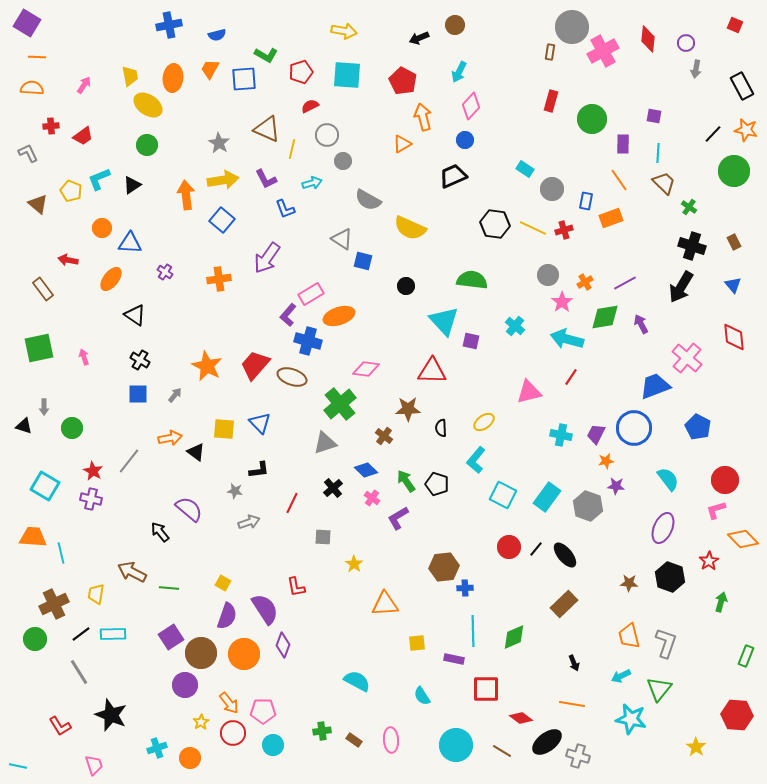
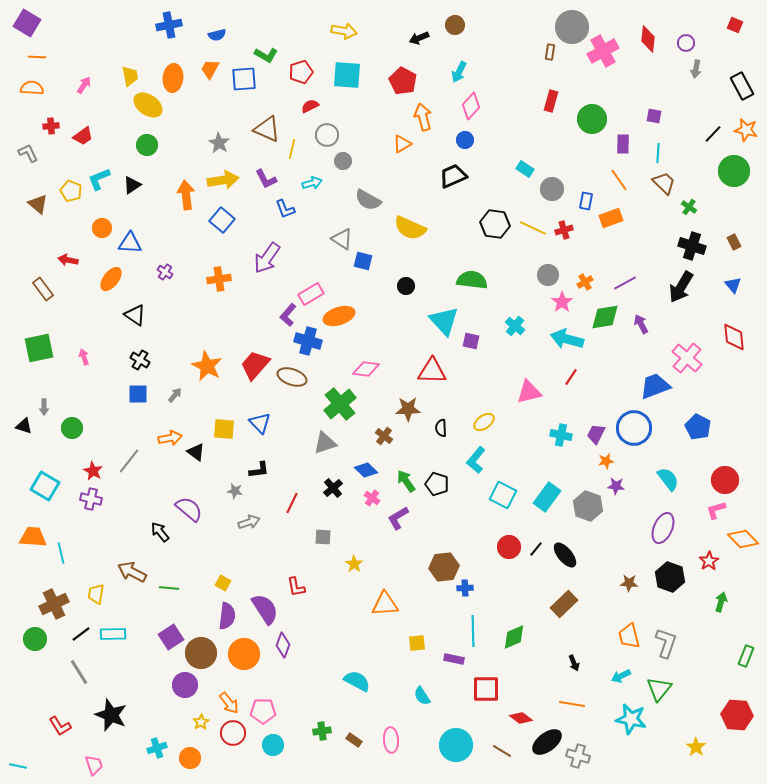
purple semicircle at (227, 616): rotated 12 degrees counterclockwise
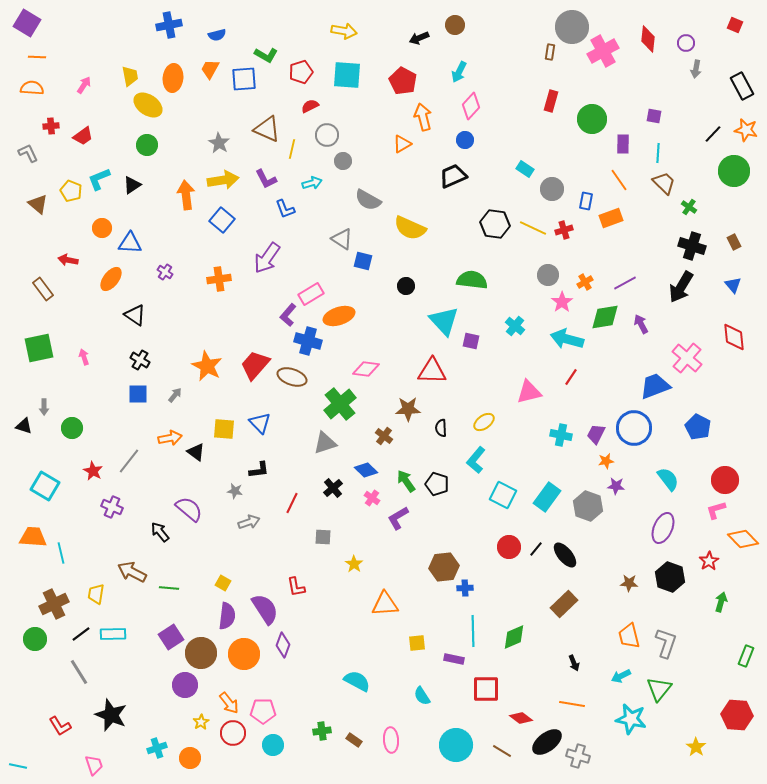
purple cross at (91, 499): moved 21 px right, 8 px down; rotated 10 degrees clockwise
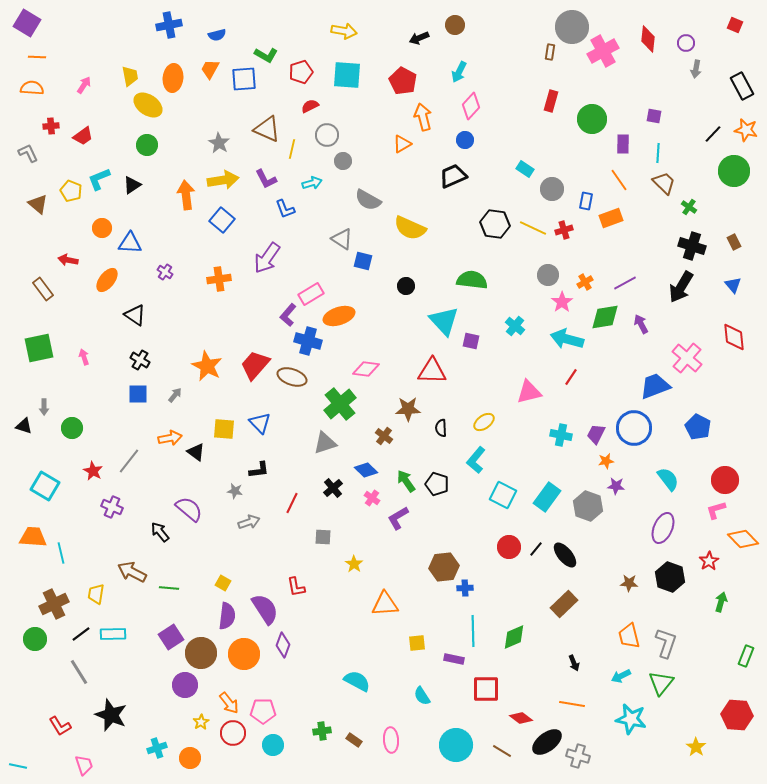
orange ellipse at (111, 279): moved 4 px left, 1 px down
green triangle at (659, 689): moved 2 px right, 6 px up
pink trapezoid at (94, 765): moved 10 px left
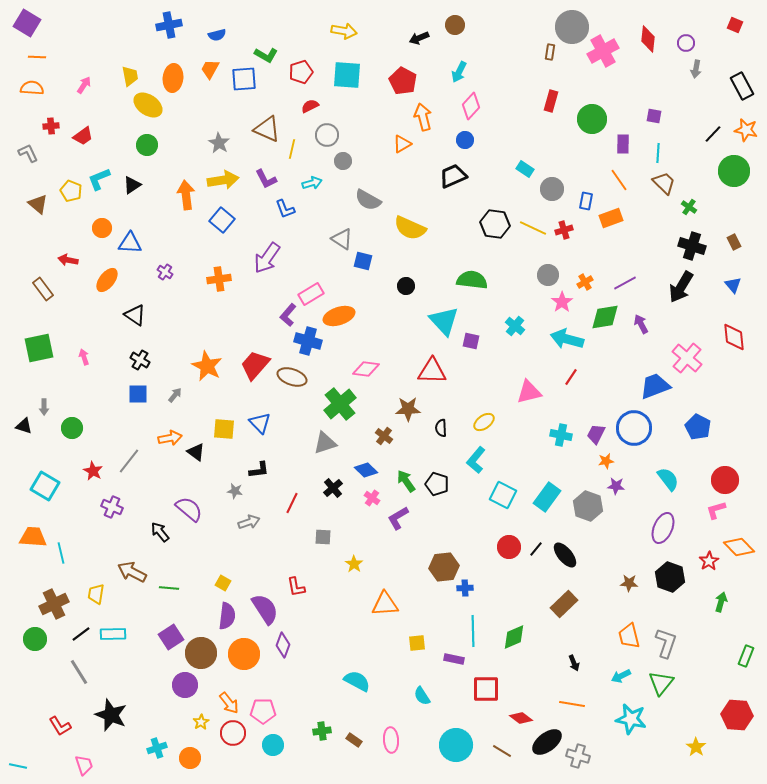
orange diamond at (743, 539): moved 4 px left, 8 px down
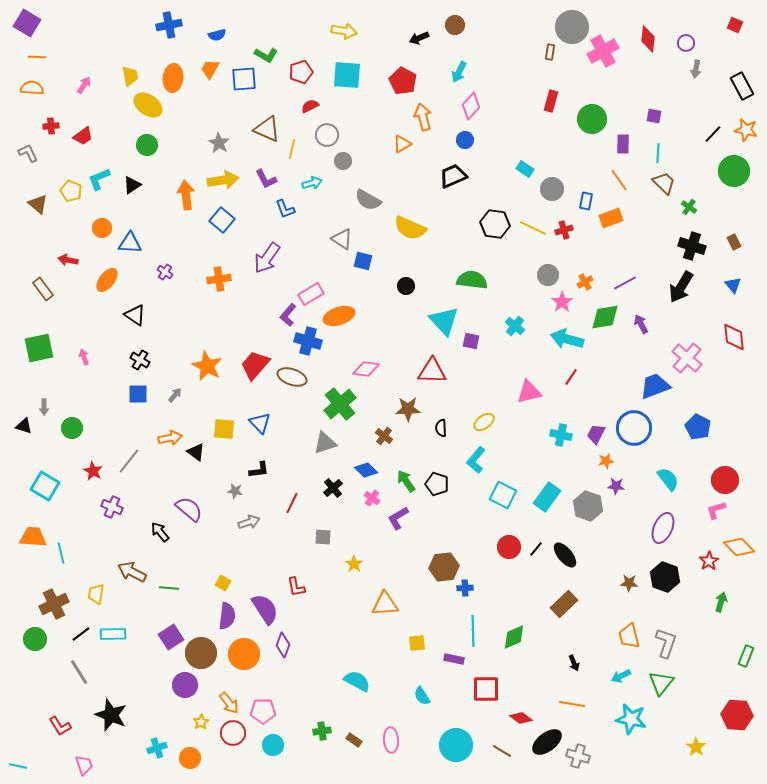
black hexagon at (670, 577): moved 5 px left
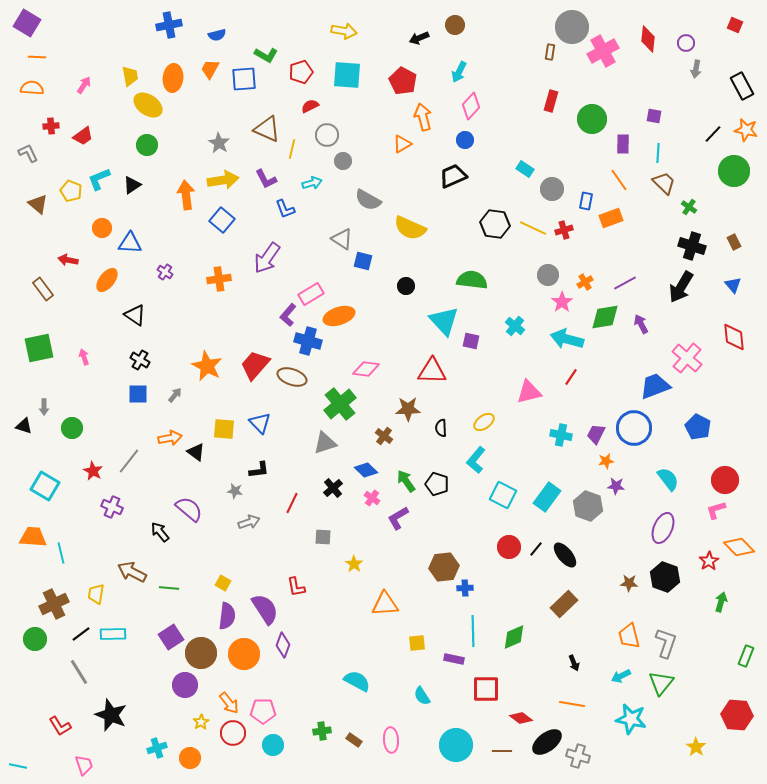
brown line at (502, 751): rotated 30 degrees counterclockwise
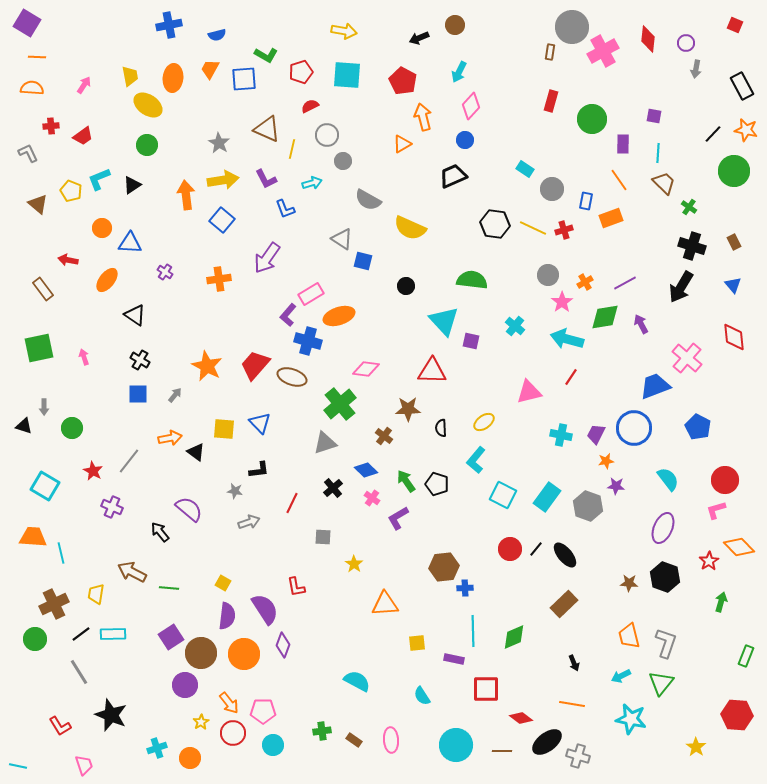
red circle at (509, 547): moved 1 px right, 2 px down
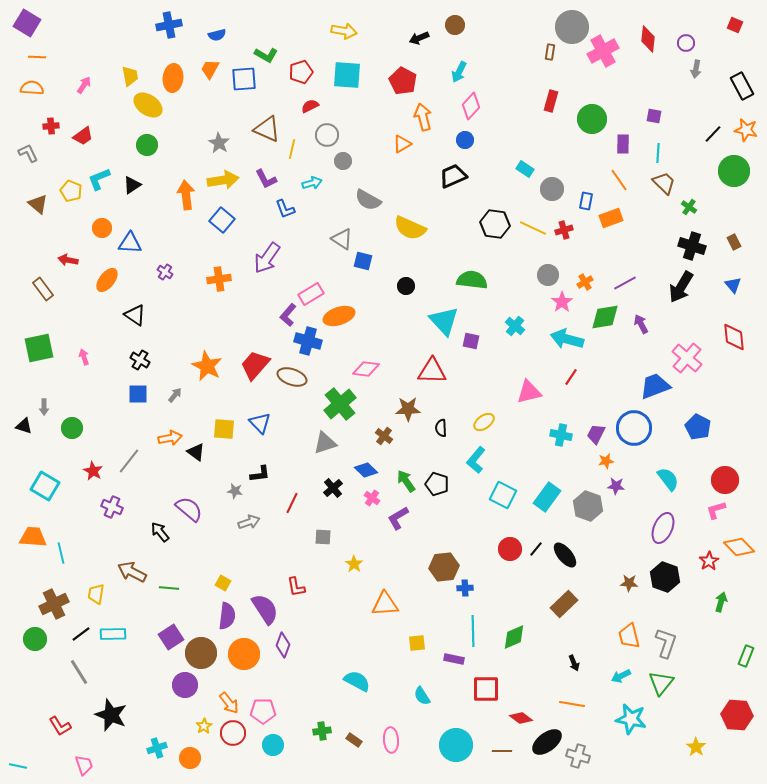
black L-shape at (259, 470): moved 1 px right, 4 px down
yellow star at (201, 722): moved 3 px right, 4 px down
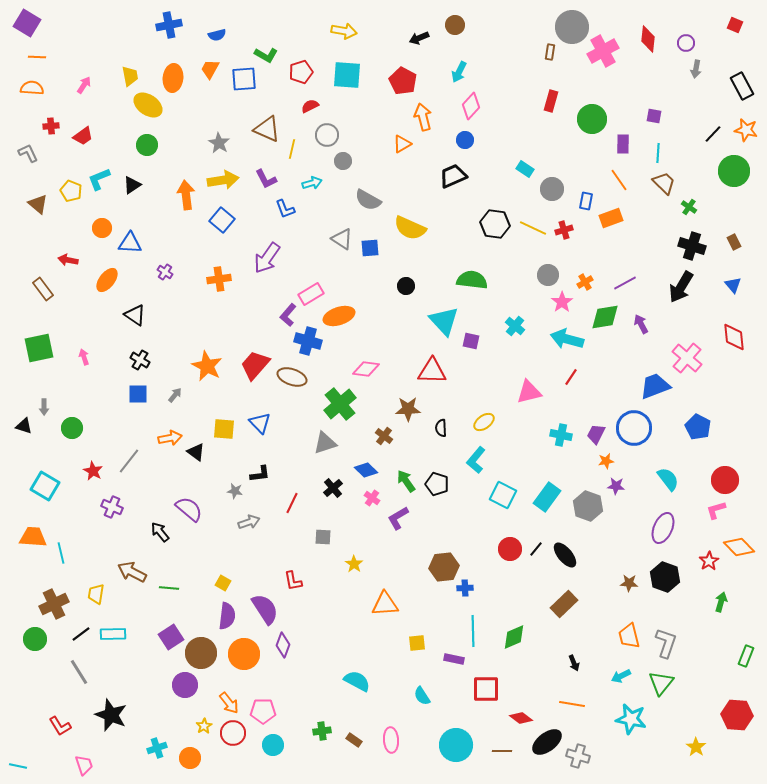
blue square at (363, 261): moved 7 px right, 13 px up; rotated 18 degrees counterclockwise
red L-shape at (296, 587): moved 3 px left, 6 px up
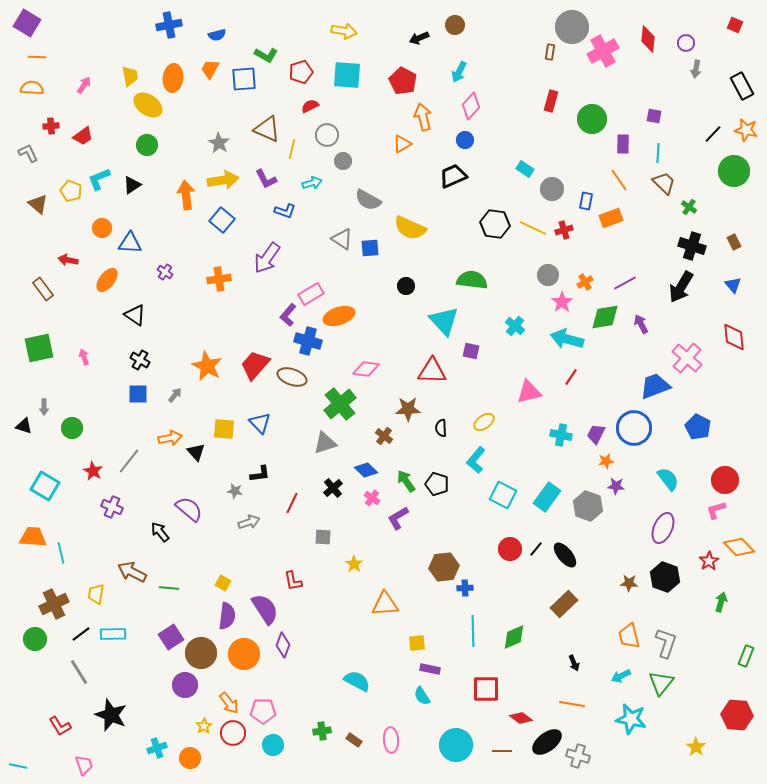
blue L-shape at (285, 209): moved 2 px down; rotated 50 degrees counterclockwise
purple square at (471, 341): moved 10 px down
black triangle at (196, 452): rotated 12 degrees clockwise
purple rectangle at (454, 659): moved 24 px left, 10 px down
